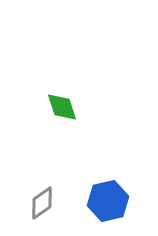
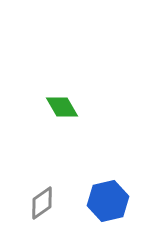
green diamond: rotated 12 degrees counterclockwise
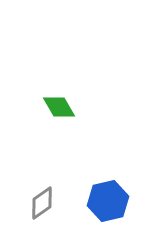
green diamond: moved 3 px left
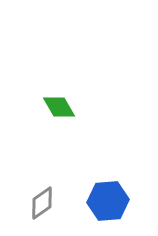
blue hexagon: rotated 9 degrees clockwise
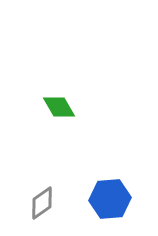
blue hexagon: moved 2 px right, 2 px up
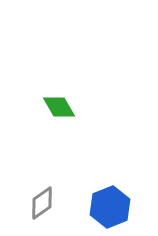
blue hexagon: moved 8 px down; rotated 18 degrees counterclockwise
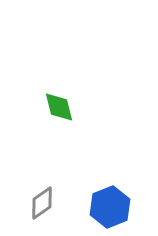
green diamond: rotated 16 degrees clockwise
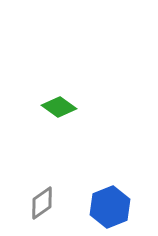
green diamond: rotated 40 degrees counterclockwise
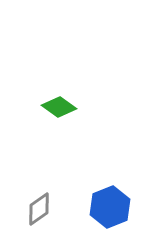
gray diamond: moved 3 px left, 6 px down
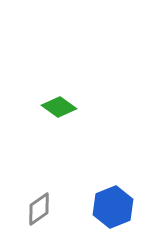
blue hexagon: moved 3 px right
